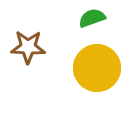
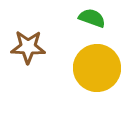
green semicircle: rotated 40 degrees clockwise
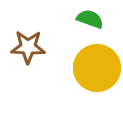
green semicircle: moved 2 px left, 1 px down
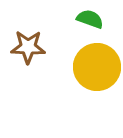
yellow circle: moved 1 px up
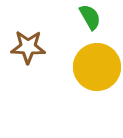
green semicircle: moved 2 px up; rotated 40 degrees clockwise
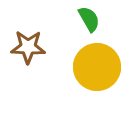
green semicircle: moved 1 px left, 2 px down
